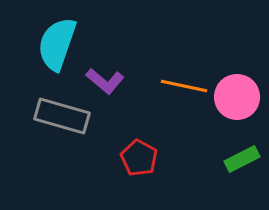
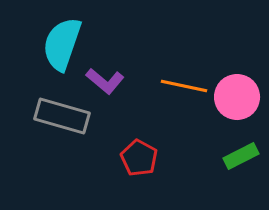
cyan semicircle: moved 5 px right
green rectangle: moved 1 px left, 3 px up
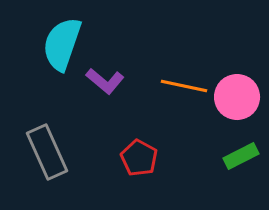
gray rectangle: moved 15 px left, 36 px down; rotated 50 degrees clockwise
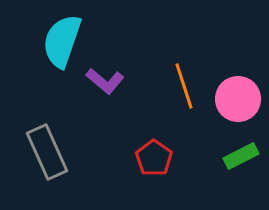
cyan semicircle: moved 3 px up
orange line: rotated 60 degrees clockwise
pink circle: moved 1 px right, 2 px down
red pentagon: moved 15 px right; rotated 6 degrees clockwise
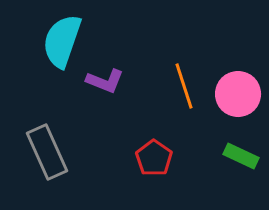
purple L-shape: rotated 18 degrees counterclockwise
pink circle: moved 5 px up
green rectangle: rotated 52 degrees clockwise
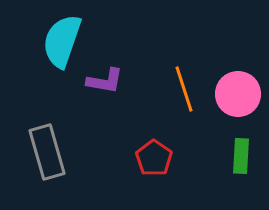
purple L-shape: rotated 12 degrees counterclockwise
orange line: moved 3 px down
gray rectangle: rotated 8 degrees clockwise
green rectangle: rotated 68 degrees clockwise
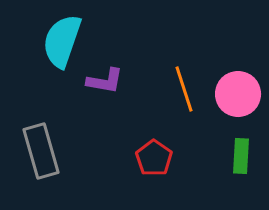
gray rectangle: moved 6 px left, 1 px up
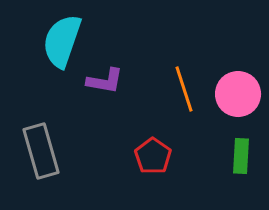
red pentagon: moved 1 px left, 2 px up
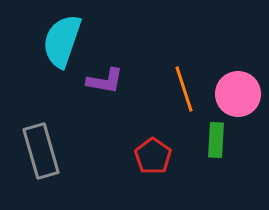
green rectangle: moved 25 px left, 16 px up
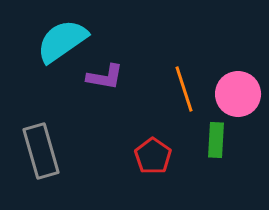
cyan semicircle: rotated 36 degrees clockwise
purple L-shape: moved 4 px up
